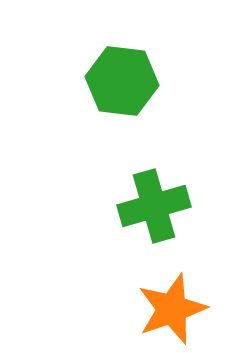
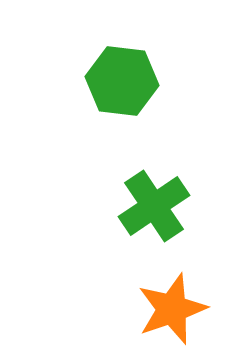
green cross: rotated 18 degrees counterclockwise
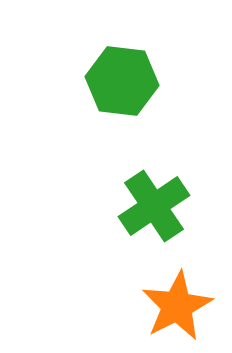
orange star: moved 5 px right, 3 px up; rotated 8 degrees counterclockwise
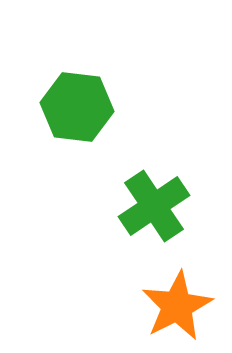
green hexagon: moved 45 px left, 26 px down
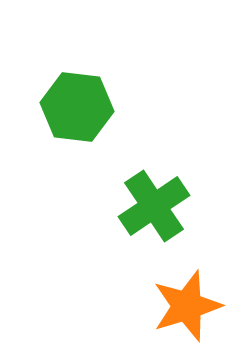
orange star: moved 10 px right; rotated 10 degrees clockwise
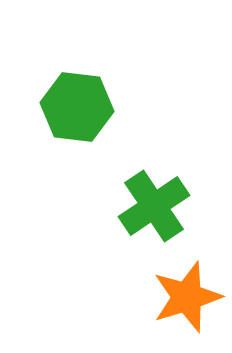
orange star: moved 9 px up
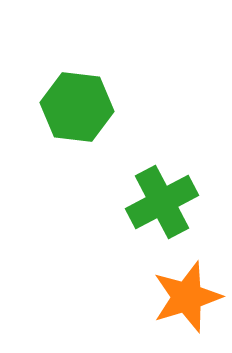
green cross: moved 8 px right, 4 px up; rotated 6 degrees clockwise
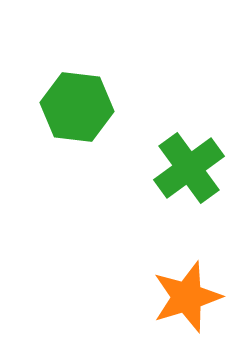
green cross: moved 27 px right, 34 px up; rotated 8 degrees counterclockwise
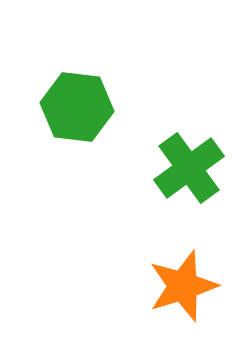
orange star: moved 4 px left, 11 px up
